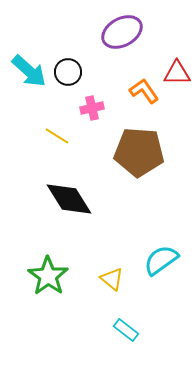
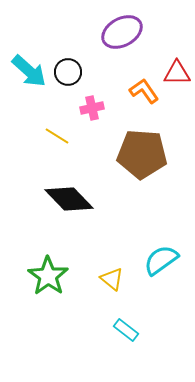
brown pentagon: moved 3 px right, 2 px down
black diamond: rotated 12 degrees counterclockwise
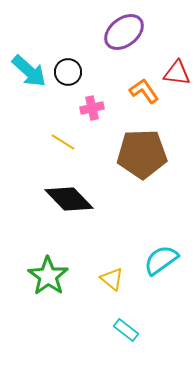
purple ellipse: moved 2 px right; rotated 9 degrees counterclockwise
red triangle: rotated 8 degrees clockwise
yellow line: moved 6 px right, 6 px down
brown pentagon: rotated 6 degrees counterclockwise
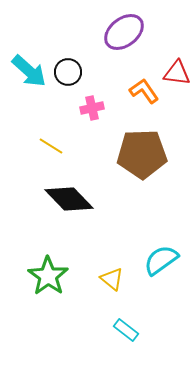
yellow line: moved 12 px left, 4 px down
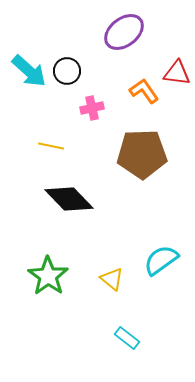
black circle: moved 1 px left, 1 px up
yellow line: rotated 20 degrees counterclockwise
cyan rectangle: moved 1 px right, 8 px down
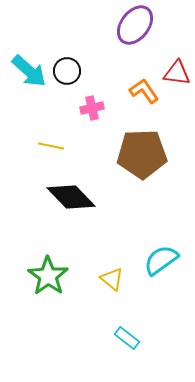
purple ellipse: moved 11 px right, 7 px up; rotated 15 degrees counterclockwise
black diamond: moved 2 px right, 2 px up
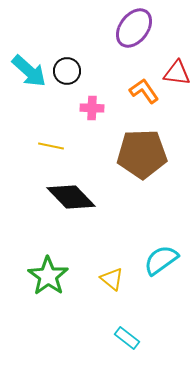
purple ellipse: moved 1 px left, 3 px down
pink cross: rotated 15 degrees clockwise
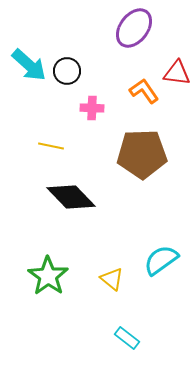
cyan arrow: moved 6 px up
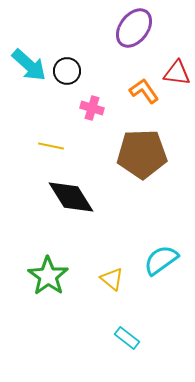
pink cross: rotated 15 degrees clockwise
black diamond: rotated 12 degrees clockwise
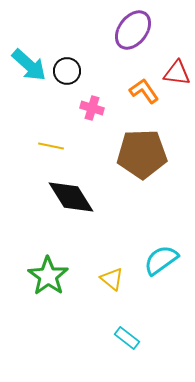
purple ellipse: moved 1 px left, 2 px down
